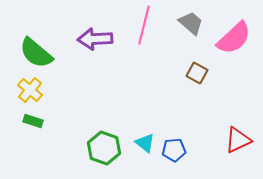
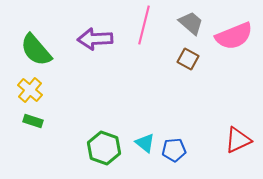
pink semicircle: moved 2 px up; rotated 21 degrees clockwise
green semicircle: moved 3 px up; rotated 9 degrees clockwise
brown square: moved 9 px left, 14 px up
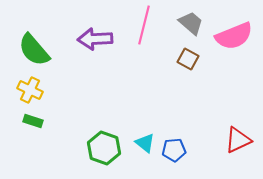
green semicircle: moved 2 px left
yellow cross: rotated 15 degrees counterclockwise
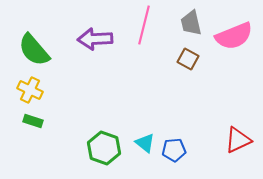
gray trapezoid: rotated 144 degrees counterclockwise
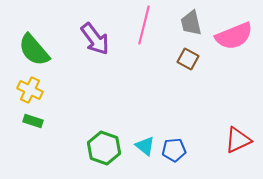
purple arrow: rotated 124 degrees counterclockwise
cyan triangle: moved 3 px down
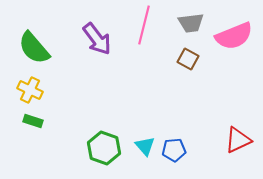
gray trapezoid: rotated 84 degrees counterclockwise
purple arrow: moved 2 px right
green semicircle: moved 2 px up
cyan triangle: rotated 10 degrees clockwise
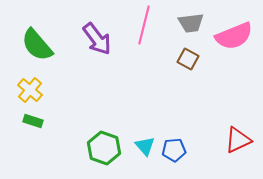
green semicircle: moved 3 px right, 3 px up
yellow cross: rotated 15 degrees clockwise
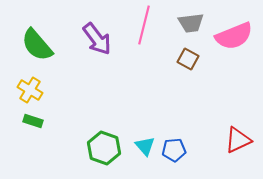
yellow cross: rotated 10 degrees counterclockwise
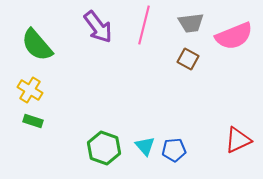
purple arrow: moved 1 px right, 12 px up
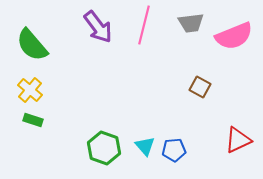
green semicircle: moved 5 px left
brown square: moved 12 px right, 28 px down
yellow cross: rotated 10 degrees clockwise
green rectangle: moved 1 px up
